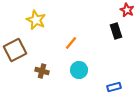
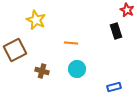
orange line: rotated 56 degrees clockwise
cyan circle: moved 2 px left, 1 px up
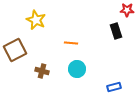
red star: rotated 24 degrees counterclockwise
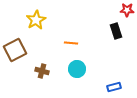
yellow star: rotated 18 degrees clockwise
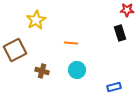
black rectangle: moved 4 px right, 2 px down
cyan circle: moved 1 px down
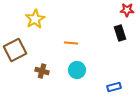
yellow star: moved 1 px left, 1 px up
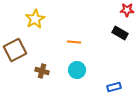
black rectangle: rotated 42 degrees counterclockwise
orange line: moved 3 px right, 1 px up
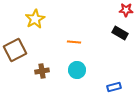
red star: moved 1 px left
brown cross: rotated 24 degrees counterclockwise
